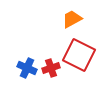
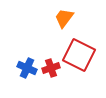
orange trapezoid: moved 8 px left, 1 px up; rotated 25 degrees counterclockwise
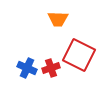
orange trapezoid: moved 6 px left, 1 px down; rotated 125 degrees counterclockwise
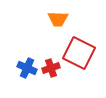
red square: moved 2 px up
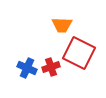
orange trapezoid: moved 4 px right, 6 px down
red cross: moved 1 px up
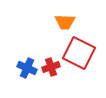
orange trapezoid: moved 3 px right, 3 px up
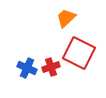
orange trapezoid: moved 1 px right, 4 px up; rotated 135 degrees clockwise
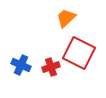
blue cross: moved 6 px left, 3 px up
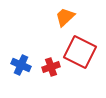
orange trapezoid: moved 1 px left, 1 px up
red square: moved 1 px right, 1 px up
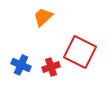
orange trapezoid: moved 22 px left
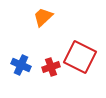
red square: moved 5 px down
